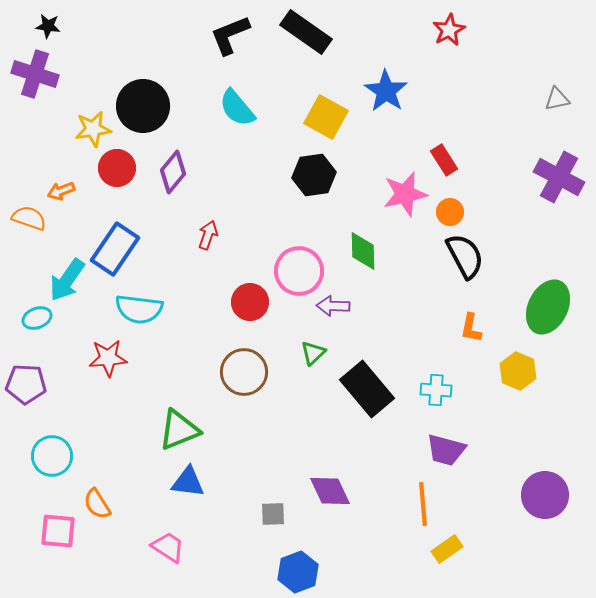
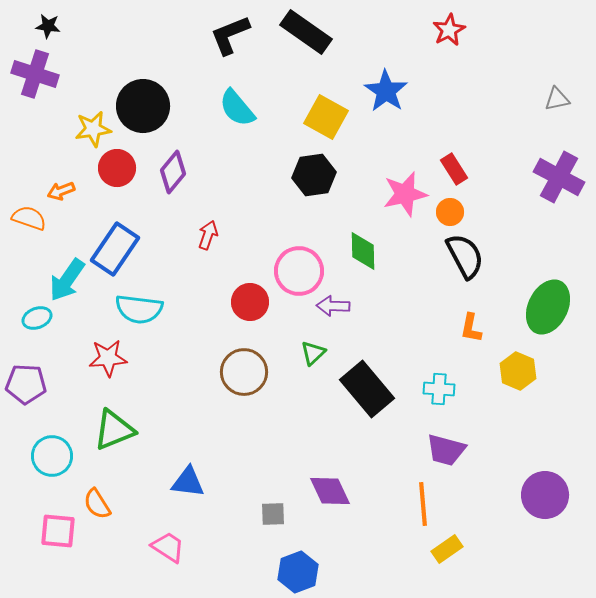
red rectangle at (444, 160): moved 10 px right, 9 px down
cyan cross at (436, 390): moved 3 px right, 1 px up
green triangle at (179, 430): moved 65 px left
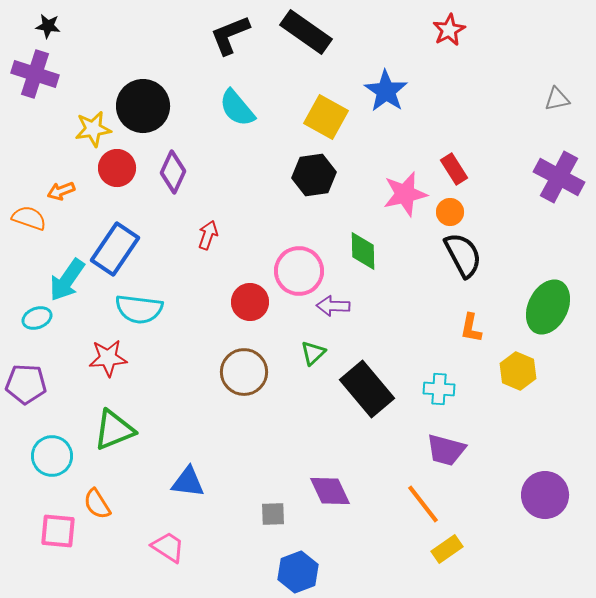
purple diamond at (173, 172): rotated 15 degrees counterclockwise
black semicircle at (465, 256): moved 2 px left, 1 px up
orange line at (423, 504): rotated 33 degrees counterclockwise
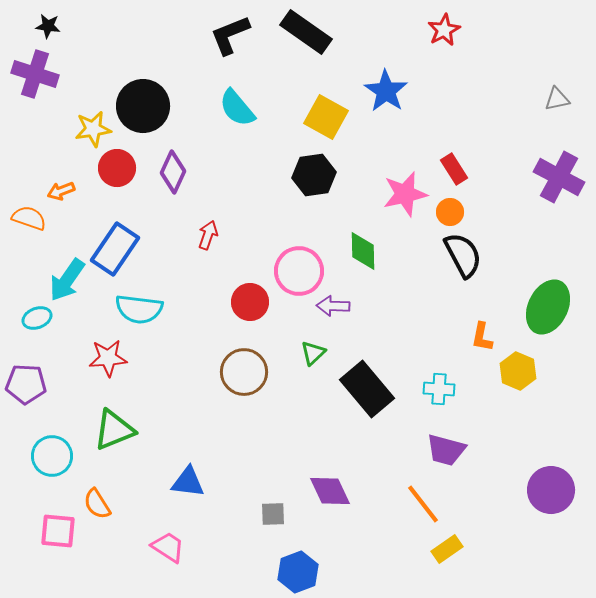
red star at (449, 30): moved 5 px left
orange L-shape at (471, 328): moved 11 px right, 9 px down
purple circle at (545, 495): moved 6 px right, 5 px up
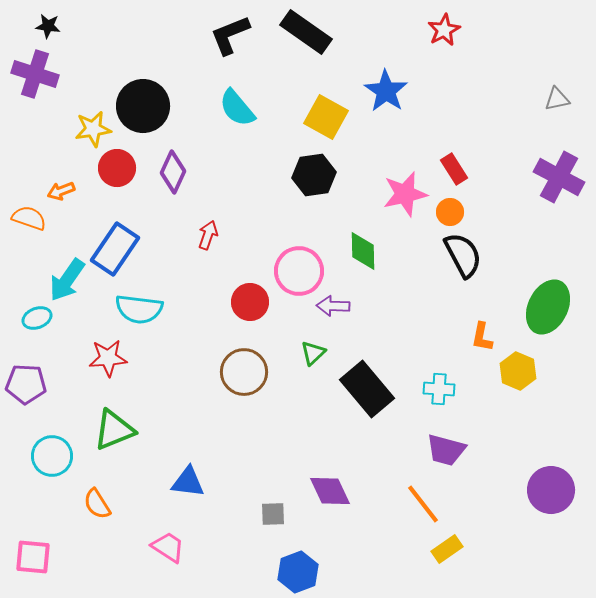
pink square at (58, 531): moved 25 px left, 26 px down
